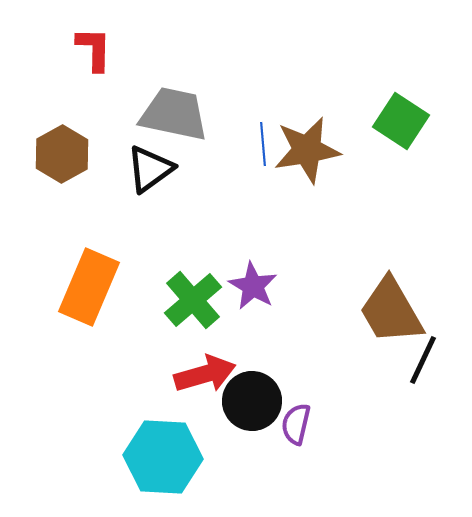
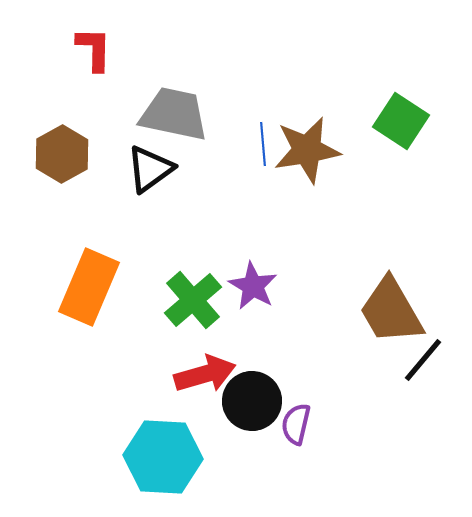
black line: rotated 15 degrees clockwise
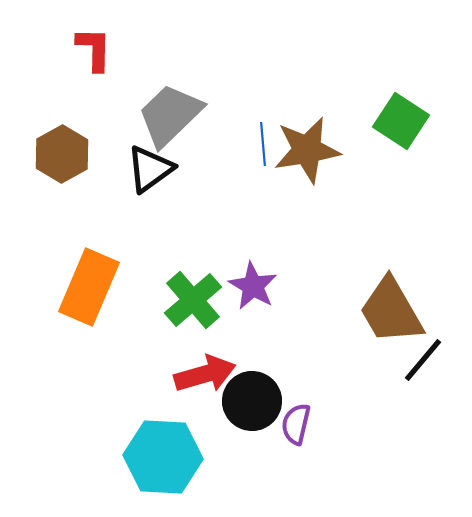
gray trapezoid: moved 4 px left, 1 px down; rotated 56 degrees counterclockwise
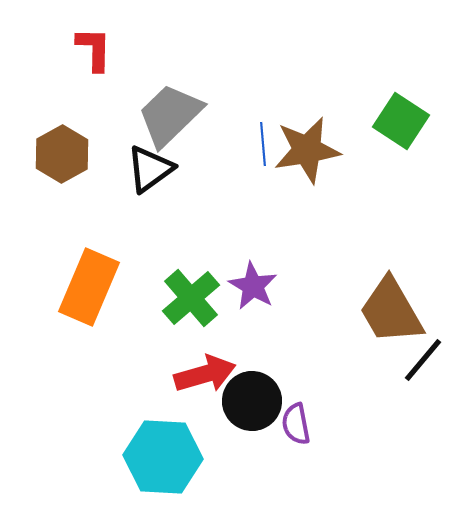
green cross: moved 2 px left, 2 px up
purple semicircle: rotated 24 degrees counterclockwise
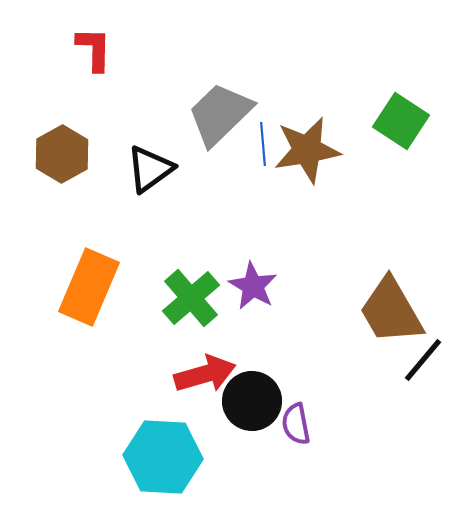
gray trapezoid: moved 50 px right, 1 px up
